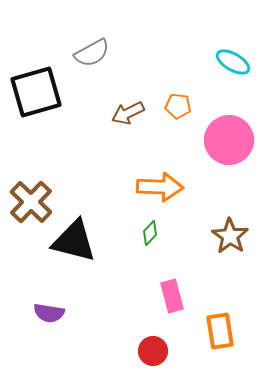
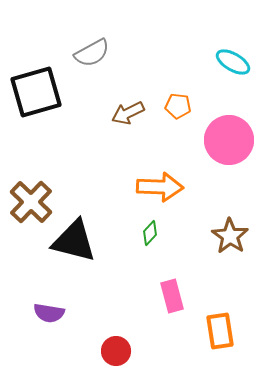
red circle: moved 37 px left
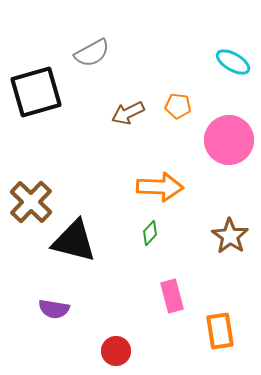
purple semicircle: moved 5 px right, 4 px up
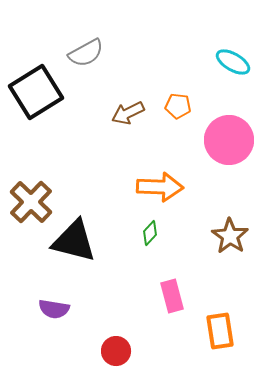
gray semicircle: moved 6 px left
black square: rotated 16 degrees counterclockwise
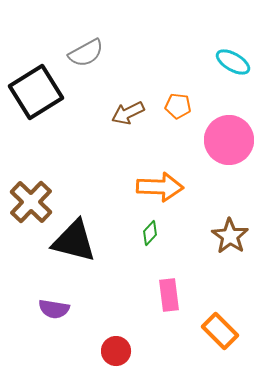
pink rectangle: moved 3 px left, 1 px up; rotated 8 degrees clockwise
orange rectangle: rotated 36 degrees counterclockwise
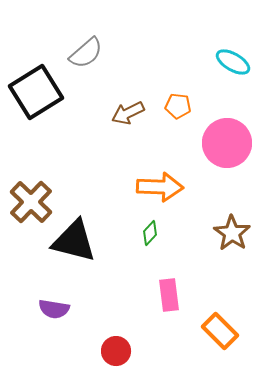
gray semicircle: rotated 12 degrees counterclockwise
pink circle: moved 2 px left, 3 px down
brown star: moved 2 px right, 3 px up
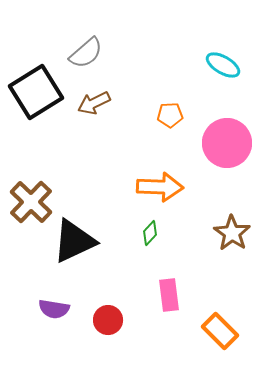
cyan ellipse: moved 10 px left, 3 px down
orange pentagon: moved 8 px left, 9 px down; rotated 10 degrees counterclockwise
brown arrow: moved 34 px left, 10 px up
black triangle: rotated 39 degrees counterclockwise
red circle: moved 8 px left, 31 px up
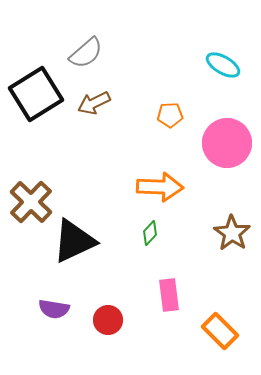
black square: moved 2 px down
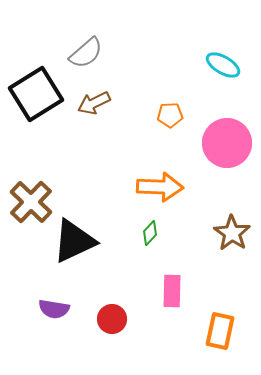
pink rectangle: moved 3 px right, 4 px up; rotated 8 degrees clockwise
red circle: moved 4 px right, 1 px up
orange rectangle: rotated 57 degrees clockwise
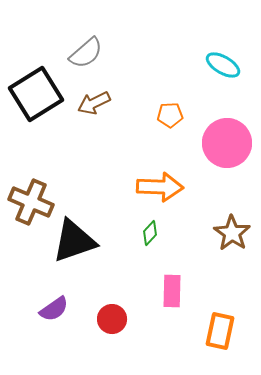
brown cross: rotated 21 degrees counterclockwise
black triangle: rotated 6 degrees clockwise
purple semicircle: rotated 44 degrees counterclockwise
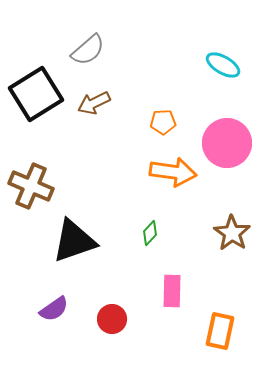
gray semicircle: moved 2 px right, 3 px up
orange pentagon: moved 7 px left, 7 px down
orange arrow: moved 13 px right, 15 px up; rotated 6 degrees clockwise
brown cross: moved 16 px up
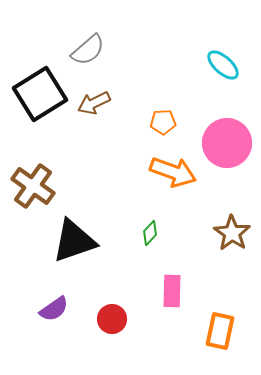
cyan ellipse: rotated 12 degrees clockwise
black square: moved 4 px right
orange arrow: rotated 12 degrees clockwise
brown cross: moved 2 px right; rotated 12 degrees clockwise
